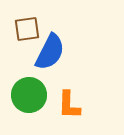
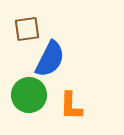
blue semicircle: moved 7 px down
orange L-shape: moved 2 px right, 1 px down
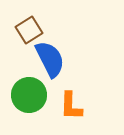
brown square: moved 2 px right, 1 px down; rotated 24 degrees counterclockwise
blue semicircle: rotated 54 degrees counterclockwise
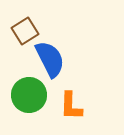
brown square: moved 4 px left, 1 px down
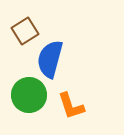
blue semicircle: rotated 138 degrees counterclockwise
orange L-shape: rotated 20 degrees counterclockwise
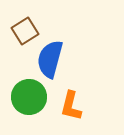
green circle: moved 2 px down
orange L-shape: rotated 32 degrees clockwise
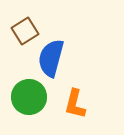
blue semicircle: moved 1 px right, 1 px up
orange L-shape: moved 4 px right, 2 px up
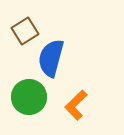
orange L-shape: moved 1 px right, 1 px down; rotated 32 degrees clockwise
